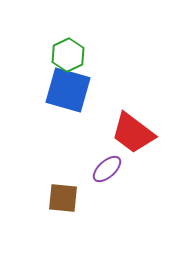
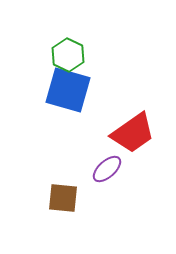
green hexagon: rotated 8 degrees counterclockwise
red trapezoid: rotated 72 degrees counterclockwise
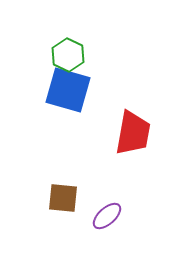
red trapezoid: rotated 45 degrees counterclockwise
purple ellipse: moved 47 px down
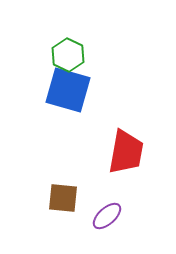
red trapezoid: moved 7 px left, 19 px down
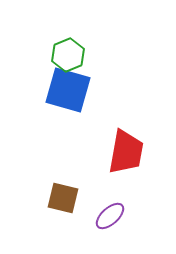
green hexagon: rotated 12 degrees clockwise
brown square: rotated 8 degrees clockwise
purple ellipse: moved 3 px right
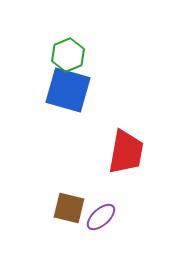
brown square: moved 6 px right, 10 px down
purple ellipse: moved 9 px left, 1 px down
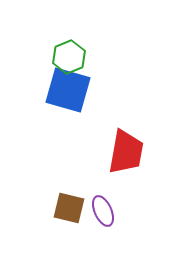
green hexagon: moved 1 px right, 2 px down
purple ellipse: moved 2 px right, 6 px up; rotated 72 degrees counterclockwise
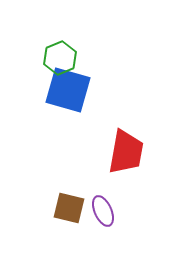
green hexagon: moved 9 px left, 1 px down
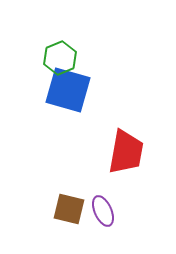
brown square: moved 1 px down
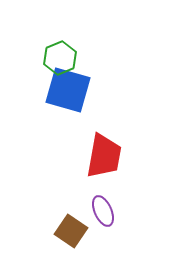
red trapezoid: moved 22 px left, 4 px down
brown square: moved 2 px right, 22 px down; rotated 20 degrees clockwise
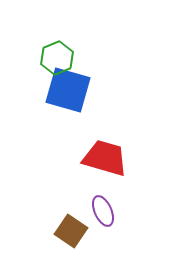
green hexagon: moved 3 px left
red trapezoid: moved 1 px right, 2 px down; rotated 84 degrees counterclockwise
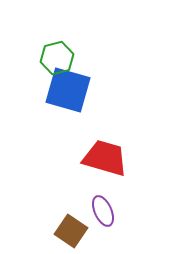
green hexagon: rotated 8 degrees clockwise
